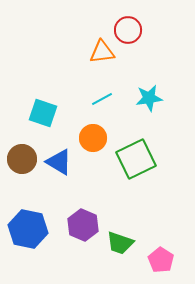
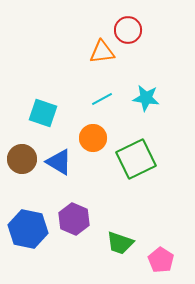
cyan star: moved 3 px left; rotated 16 degrees clockwise
purple hexagon: moved 9 px left, 6 px up
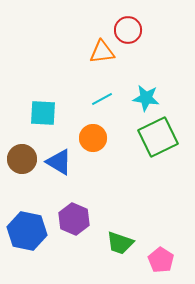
cyan square: rotated 16 degrees counterclockwise
green square: moved 22 px right, 22 px up
blue hexagon: moved 1 px left, 2 px down
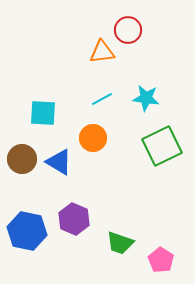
green square: moved 4 px right, 9 px down
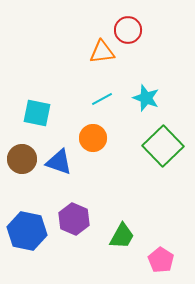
cyan star: rotated 12 degrees clockwise
cyan square: moved 6 px left; rotated 8 degrees clockwise
green square: moved 1 px right; rotated 18 degrees counterclockwise
blue triangle: rotated 12 degrees counterclockwise
green trapezoid: moved 2 px right, 7 px up; rotated 80 degrees counterclockwise
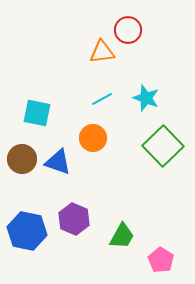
blue triangle: moved 1 px left
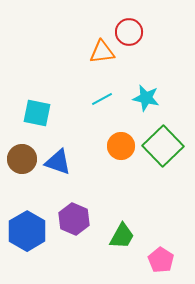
red circle: moved 1 px right, 2 px down
cyan star: rotated 8 degrees counterclockwise
orange circle: moved 28 px right, 8 px down
blue hexagon: rotated 18 degrees clockwise
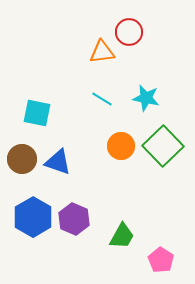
cyan line: rotated 60 degrees clockwise
blue hexagon: moved 6 px right, 14 px up
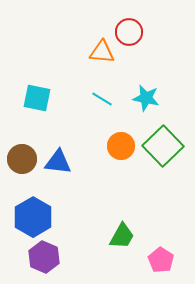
orange triangle: rotated 12 degrees clockwise
cyan square: moved 15 px up
blue triangle: rotated 12 degrees counterclockwise
purple hexagon: moved 30 px left, 38 px down
